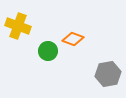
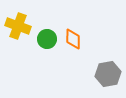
orange diamond: rotated 70 degrees clockwise
green circle: moved 1 px left, 12 px up
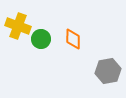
green circle: moved 6 px left
gray hexagon: moved 3 px up
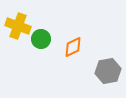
orange diamond: moved 8 px down; rotated 65 degrees clockwise
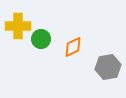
yellow cross: rotated 20 degrees counterclockwise
gray hexagon: moved 4 px up
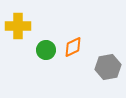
green circle: moved 5 px right, 11 px down
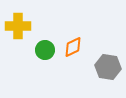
green circle: moved 1 px left
gray hexagon: rotated 20 degrees clockwise
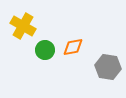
yellow cross: moved 5 px right; rotated 30 degrees clockwise
orange diamond: rotated 15 degrees clockwise
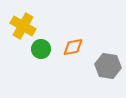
green circle: moved 4 px left, 1 px up
gray hexagon: moved 1 px up
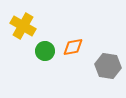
green circle: moved 4 px right, 2 px down
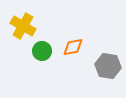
green circle: moved 3 px left
